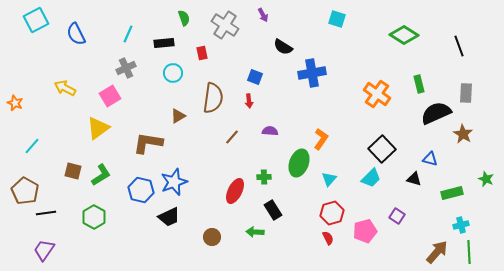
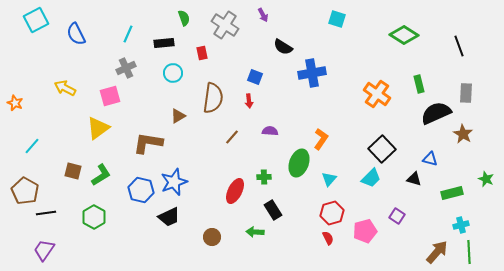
pink square at (110, 96): rotated 15 degrees clockwise
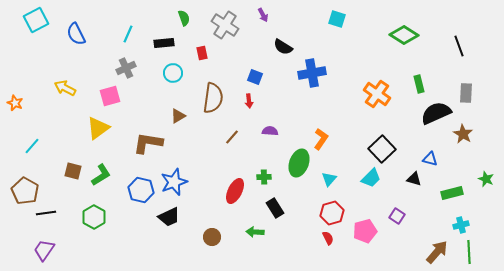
black rectangle at (273, 210): moved 2 px right, 2 px up
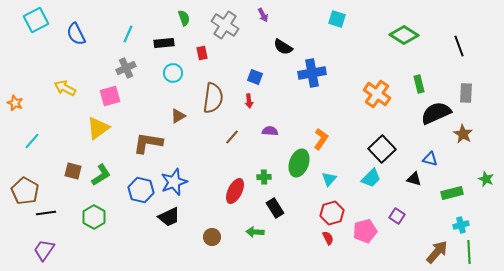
cyan line at (32, 146): moved 5 px up
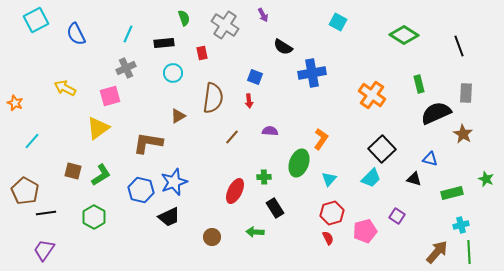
cyan square at (337, 19): moved 1 px right, 3 px down; rotated 12 degrees clockwise
orange cross at (377, 94): moved 5 px left, 1 px down
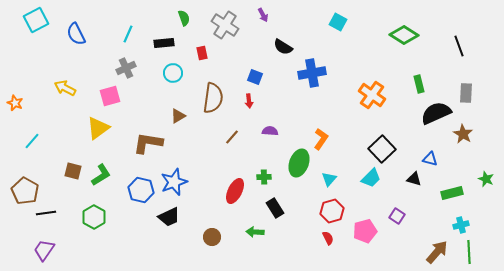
red hexagon at (332, 213): moved 2 px up
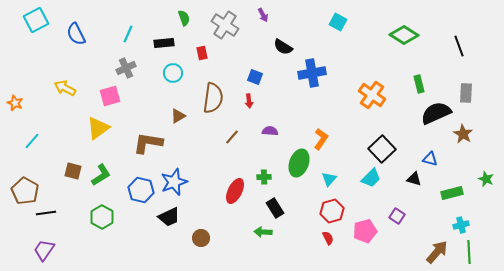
green hexagon at (94, 217): moved 8 px right
green arrow at (255, 232): moved 8 px right
brown circle at (212, 237): moved 11 px left, 1 px down
